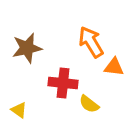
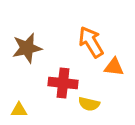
yellow semicircle: rotated 25 degrees counterclockwise
yellow triangle: rotated 36 degrees counterclockwise
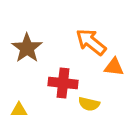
orange arrow: rotated 20 degrees counterclockwise
brown star: rotated 24 degrees counterclockwise
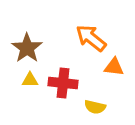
orange arrow: moved 4 px up
yellow semicircle: moved 6 px right, 3 px down
yellow triangle: moved 11 px right, 30 px up
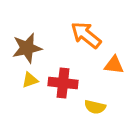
orange arrow: moved 5 px left, 3 px up
brown star: rotated 24 degrees clockwise
orange triangle: moved 2 px up
yellow triangle: rotated 18 degrees counterclockwise
